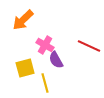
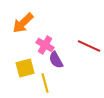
orange arrow: moved 3 px down
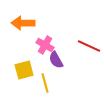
orange arrow: rotated 45 degrees clockwise
yellow square: moved 1 px left, 2 px down
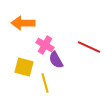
red line: moved 1 px down
yellow square: moved 3 px up; rotated 30 degrees clockwise
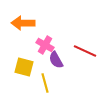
red line: moved 4 px left, 4 px down
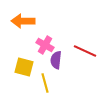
orange arrow: moved 2 px up
purple semicircle: rotated 36 degrees clockwise
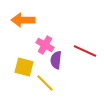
orange arrow: moved 1 px up
yellow line: rotated 30 degrees counterclockwise
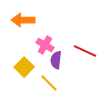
yellow square: rotated 30 degrees clockwise
yellow line: moved 4 px right
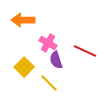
pink cross: moved 3 px right, 2 px up
purple semicircle: rotated 24 degrees counterclockwise
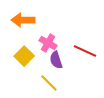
yellow square: moved 11 px up
